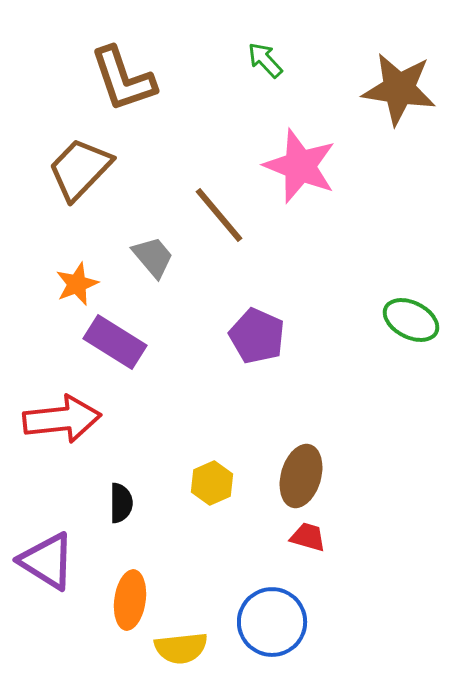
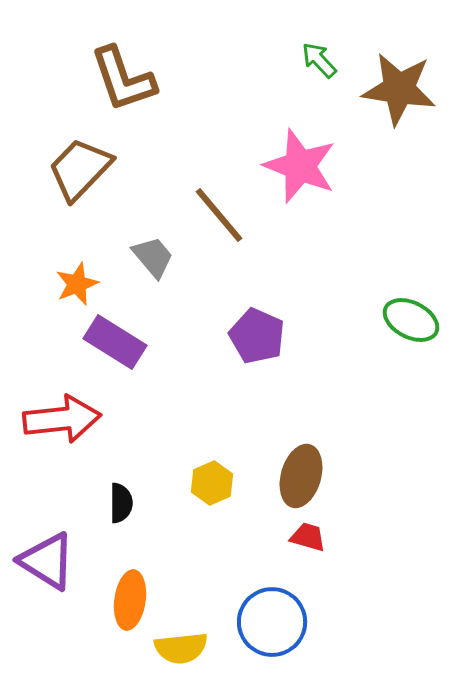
green arrow: moved 54 px right
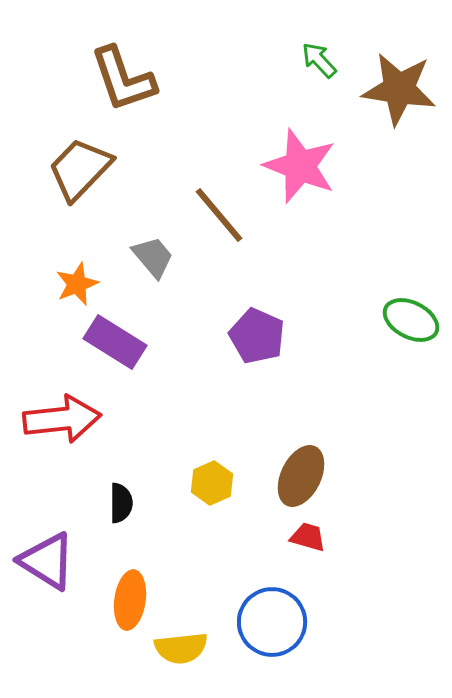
brown ellipse: rotated 10 degrees clockwise
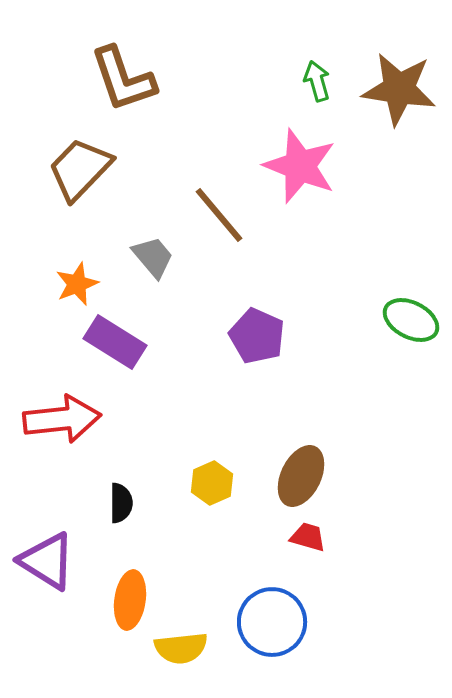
green arrow: moved 2 px left, 21 px down; rotated 27 degrees clockwise
